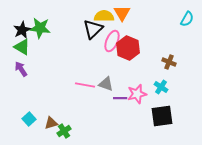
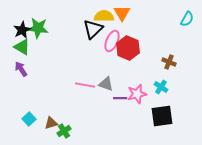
green star: moved 2 px left
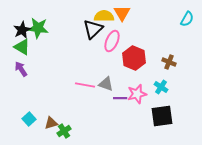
red hexagon: moved 6 px right, 10 px down
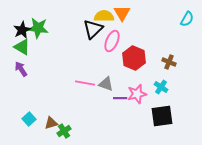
pink line: moved 2 px up
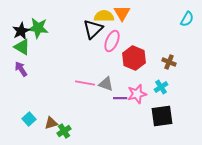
black star: moved 1 px left, 1 px down
cyan cross: rotated 24 degrees clockwise
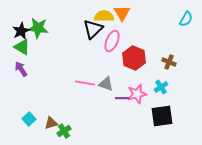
cyan semicircle: moved 1 px left
purple line: moved 2 px right
